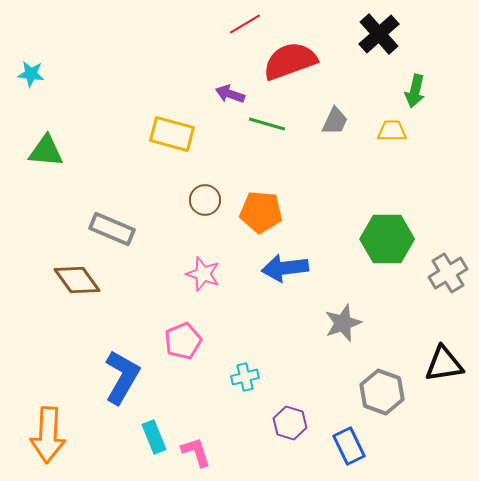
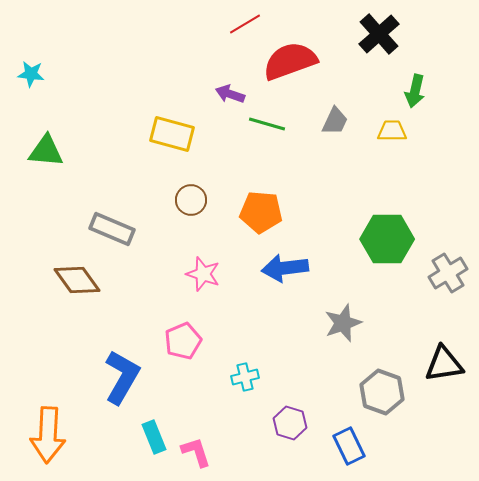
brown circle: moved 14 px left
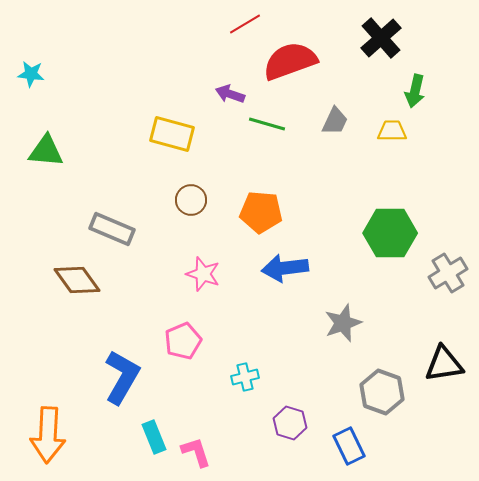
black cross: moved 2 px right, 4 px down
green hexagon: moved 3 px right, 6 px up
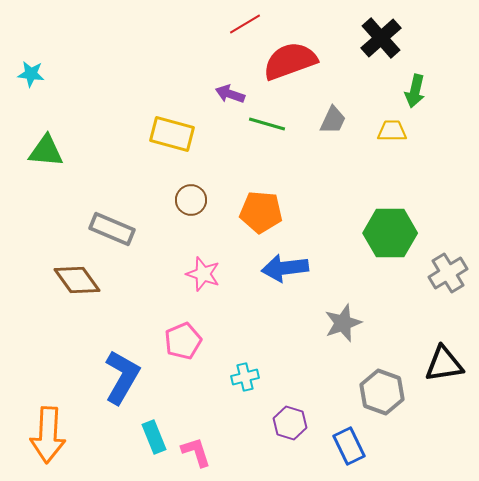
gray trapezoid: moved 2 px left, 1 px up
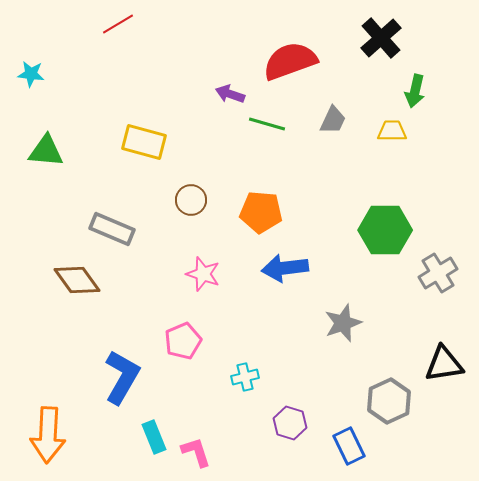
red line: moved 127 px left
yellow rectangle: moved 28 px left, 8 px down
green hexagon: moved 5 px left, 3 px up
gray cross: moved 10 px left
gray hexagon: moved 7 px right, 9 px down; rotated 15 degrees clockwise
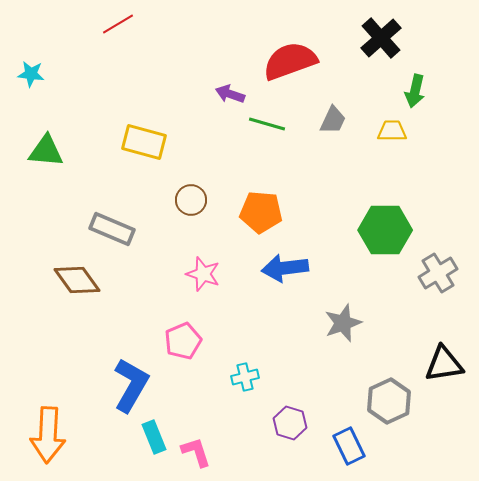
blue L-shape: moved 9 px right, 8 px down
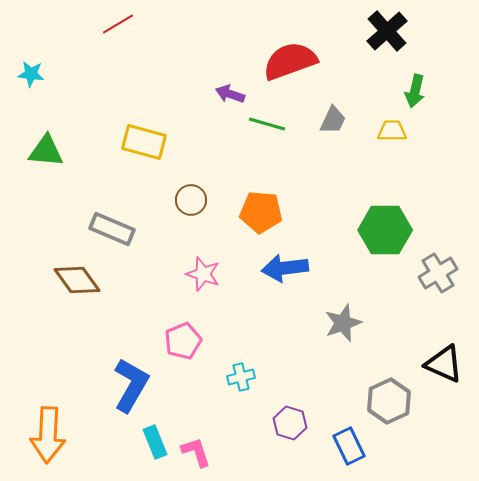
black cross: moved 6 px right, 7 px up
black triangle: rotated 33 degrees clockwise
cyan cross: moved 4 px left
cyan rectangle: moved 1 px right, 5 px down
